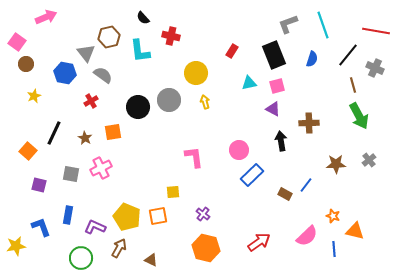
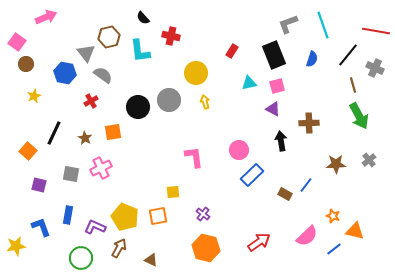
yellow pentagon at (127, 217): moved 2 px left
blue line at (334, 249): rotated 56 degrees clockwise
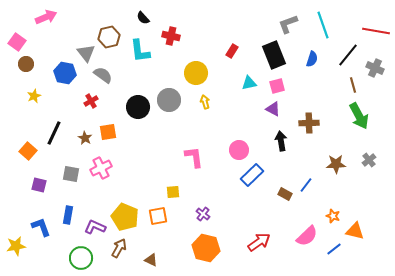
orange square at (113, 132): moved 5 px left
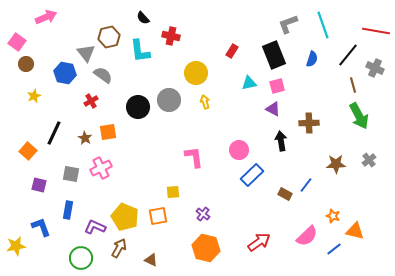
blue rectangle at (68, 215): moved 5 px up
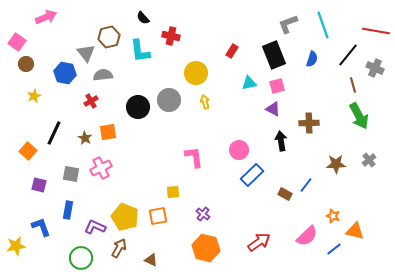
gray semicircle at (103, 75): rotated 42 degrees counterclockwise
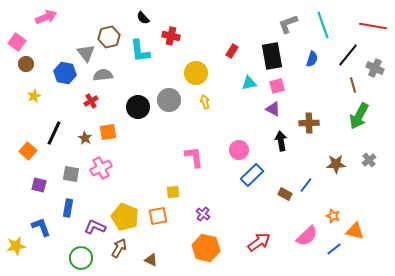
red line at (376, 31): moved 3 px left, 5 px up
black rectangle at (274, 55): moved 2 px left, 1 px down; rotated 12 degrees clockwise
green arrow at (359, 116): rotated 56 degrees clockwise
blue rectangle at (68, 210): moved 2 px up
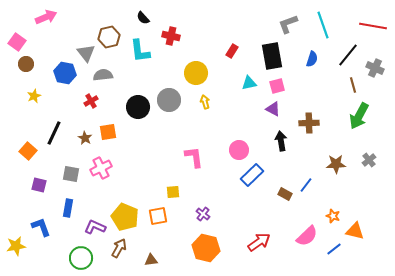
brown triangle at (151, 260): rotated 32 degrees counterclockwise
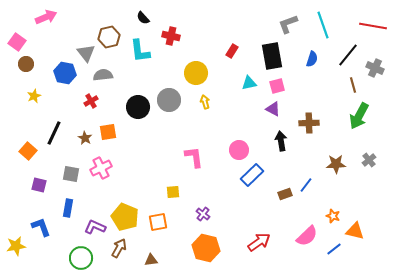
brown rectangle at (285, 194): rotated 48 degrees counterclockwise
orange square at (158, 216): moved 6 px down
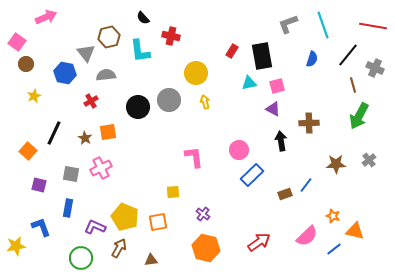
black rectangle at (272, 56): moved 10 px left
gray semicircle at (103, 75): moved 3 px right
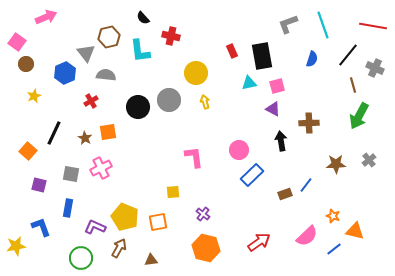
red rectangle at (232, 51): rotated 56 degrees counterclockwise
blue hexagon at (65, 73): rotated 25 degrees clockwise
gray semicircle at (106, 75): rotated 12 degrees clockwise
